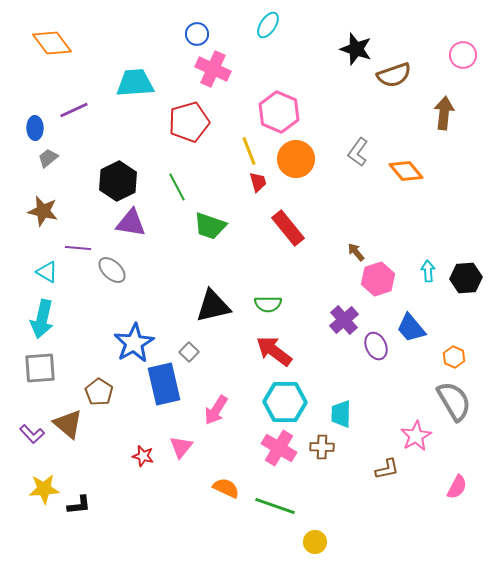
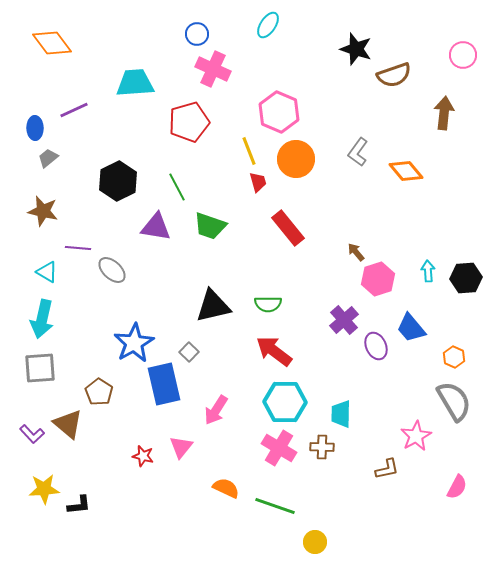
purple triangle at (131, 223): moved 25 px right, 4 px down
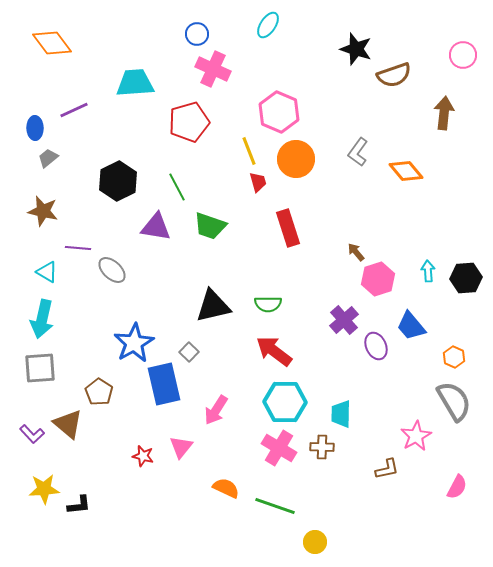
red rectangle at (288, 228): rotated 21 degrees clockwise
blue trapezoid at (411, 328): moved 2 px up
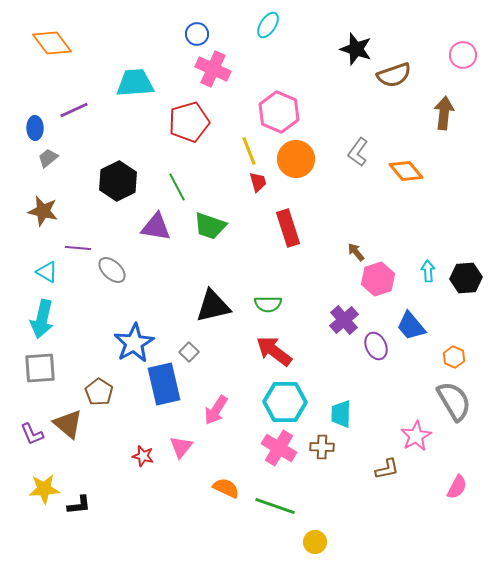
purple L-shape at (32, 434): rotated 20 degrees clockwise
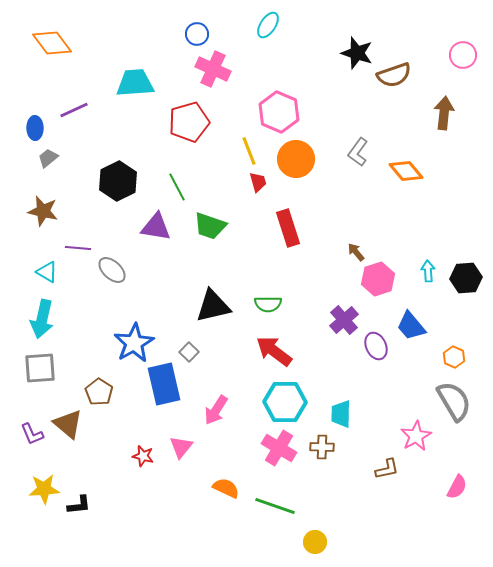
black star at (356, 49): moved 1 px right, 4 px down
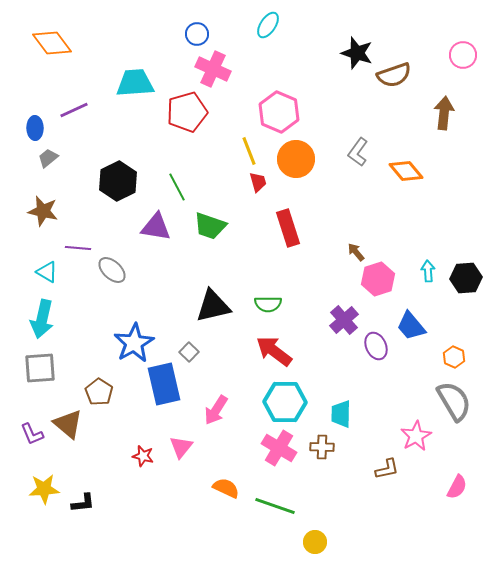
red pentagon at (189, 122): moved 2 px left, 10 px up
black L-shape at (79, 505): moved 4 px right, 2 px up
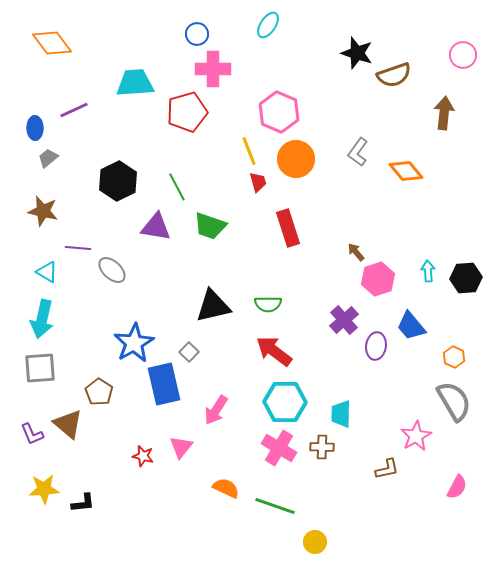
pink cross at (213, 69): rotated 24 degrees counterclockwise
purple ellipse at (376, 346): rotated 32 degrees clockwise
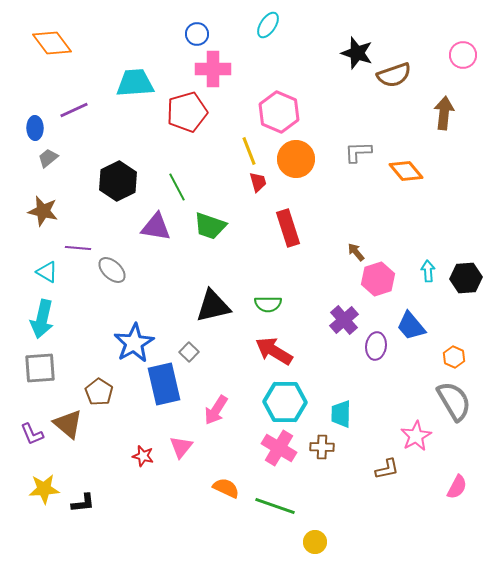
gray L-shape at (358, 152): rotated 52 degrees clockwise
red arrow at (274, 351): rotated 6 degrees counterclockwise
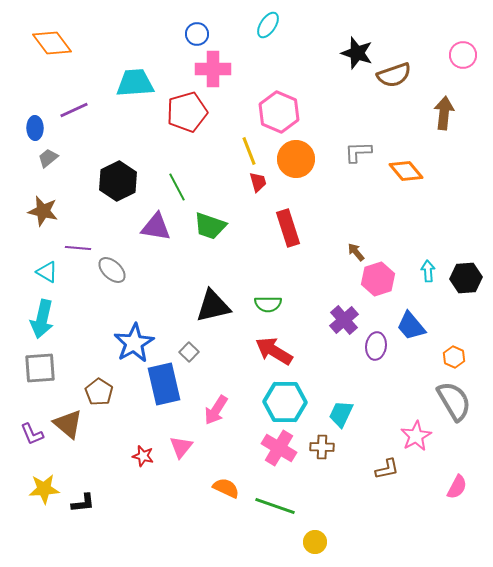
cyan trapezoid at (341, 414): rotated 24 degrees clockwise
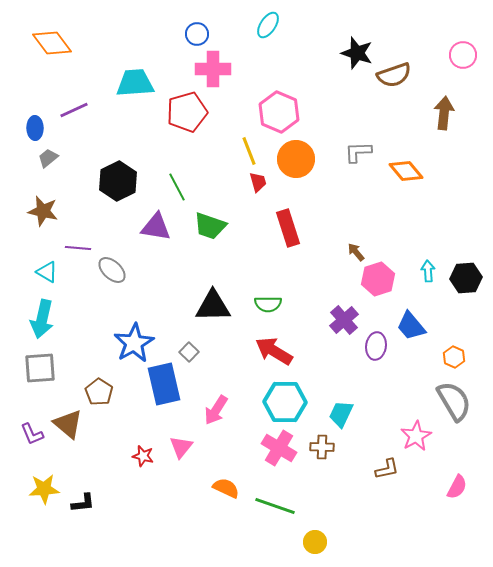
black triangle at (213, 306): rotated 12 degrees clockwise
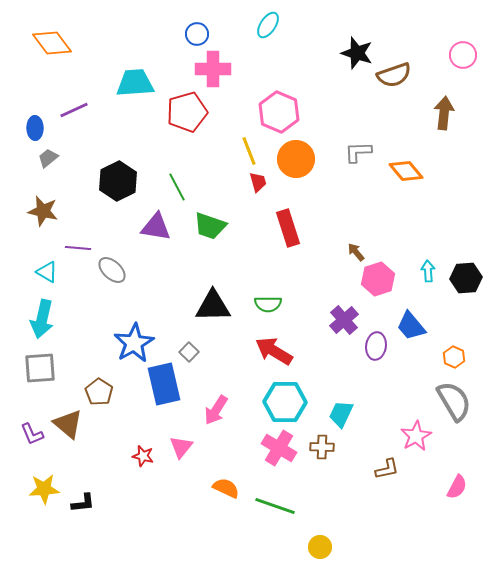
yellow circle at (315, 542): moved 5 px right, 5 px down
